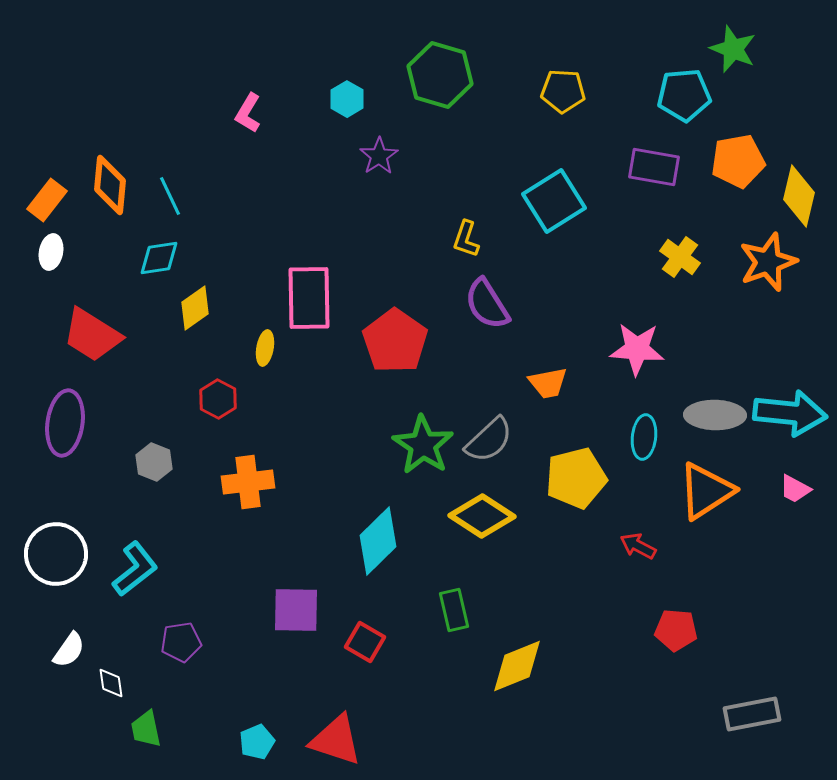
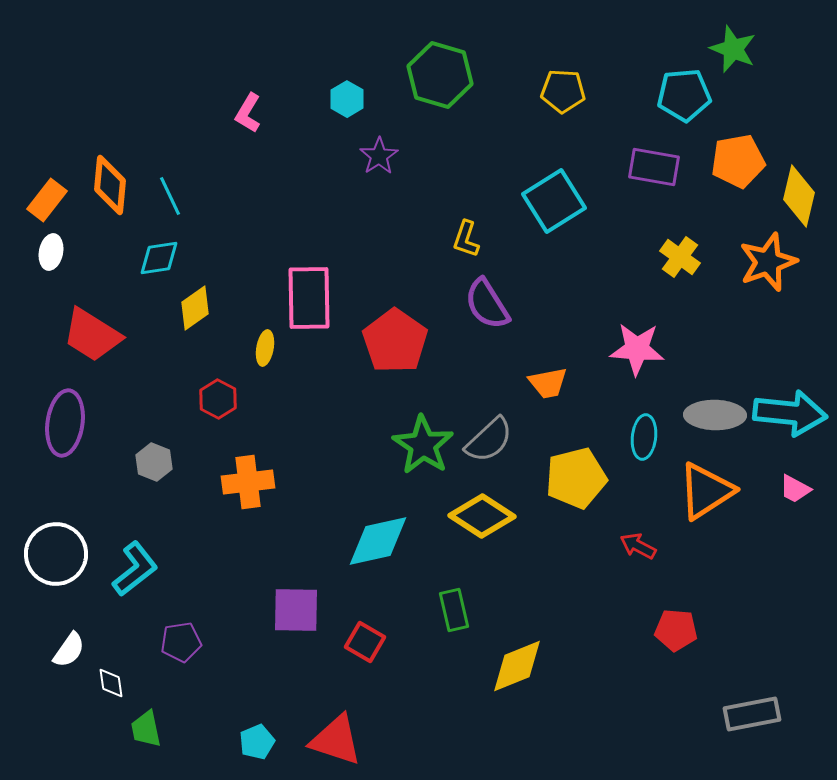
cyan diamond at (378, 541): rotated 32 degrees clockwise
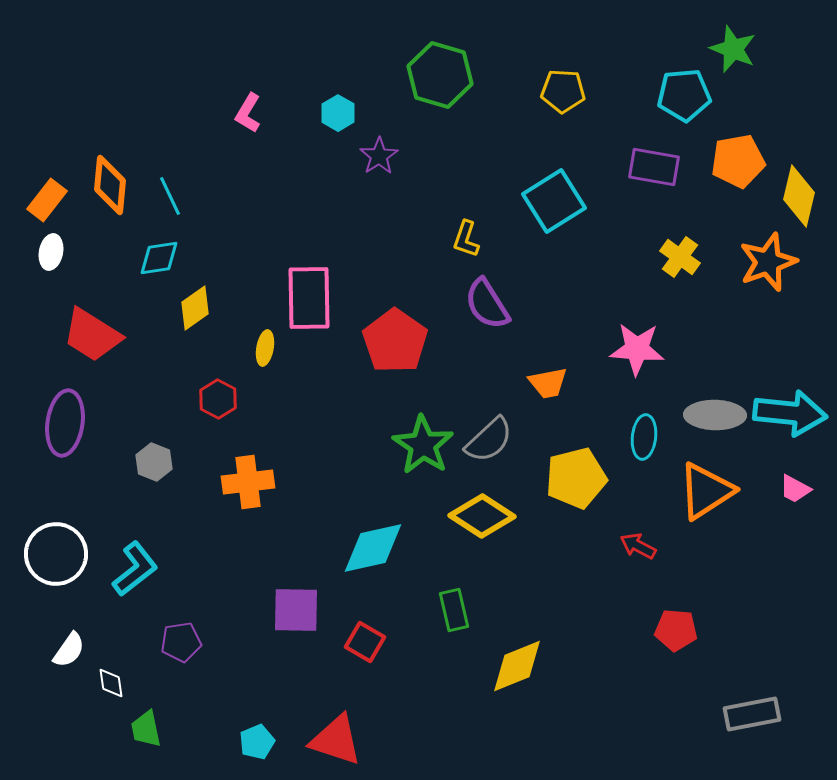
cyan hexagon at (347, 99): moved 9 px left, 14 px down
cyan diamond at (378, 541): moved 5 px left, 7 px down
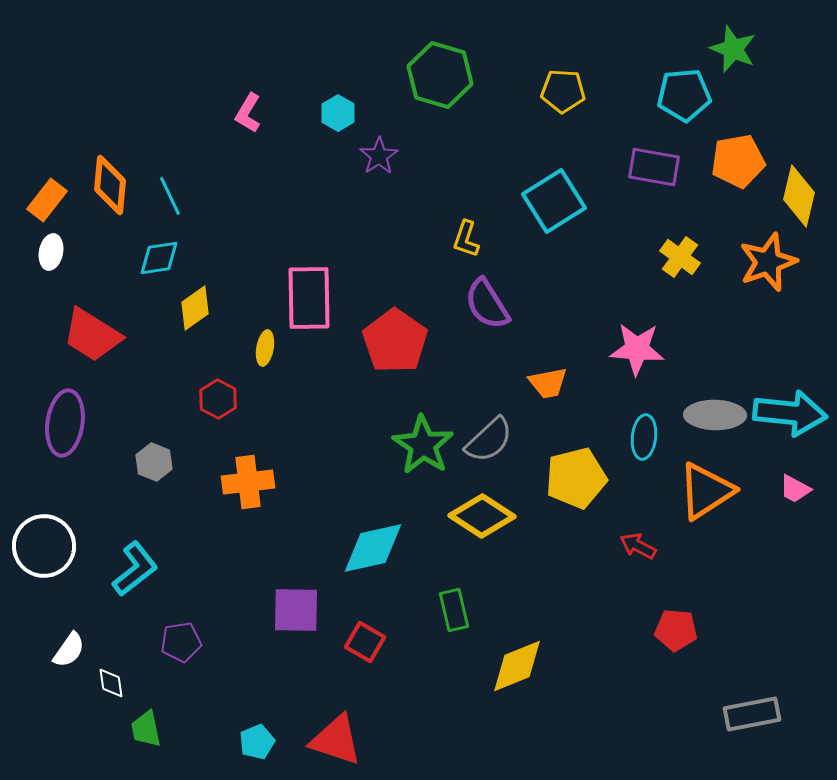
white circle at (56, 554): moved 12 px left, 8 px up
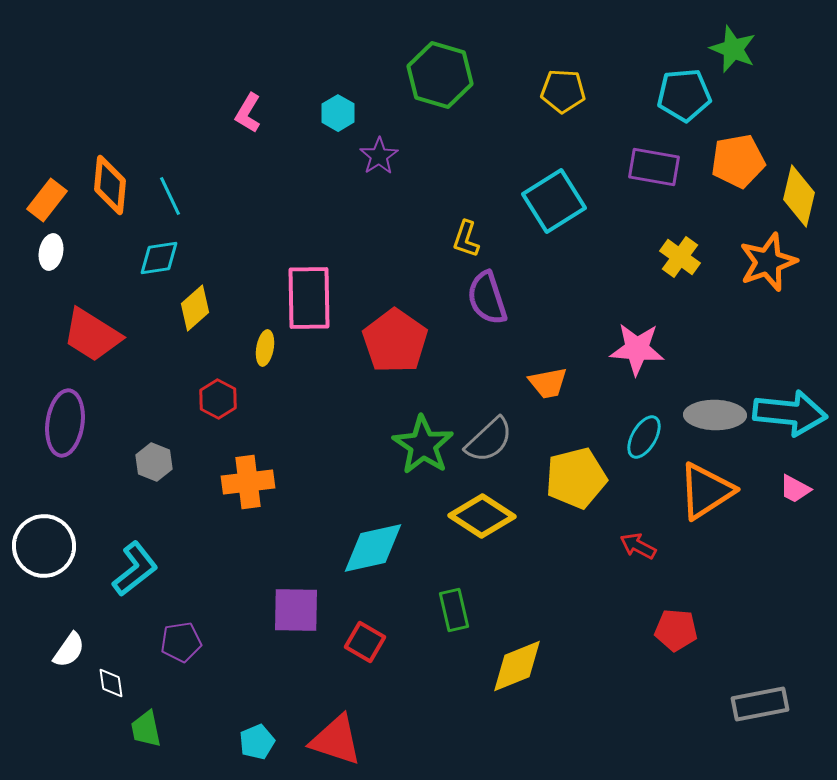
purple semicircle at (487, 304): moved 6 px up; rotated 14 degrees clockwise
yellow diamond at (195, 308): rotated 6 degrees counterclockwise
cyan ellipse at (644, 437): rotated 24 degrees clockwise
gray rectangle at (752, 714): moved 8 px right, 10 px up
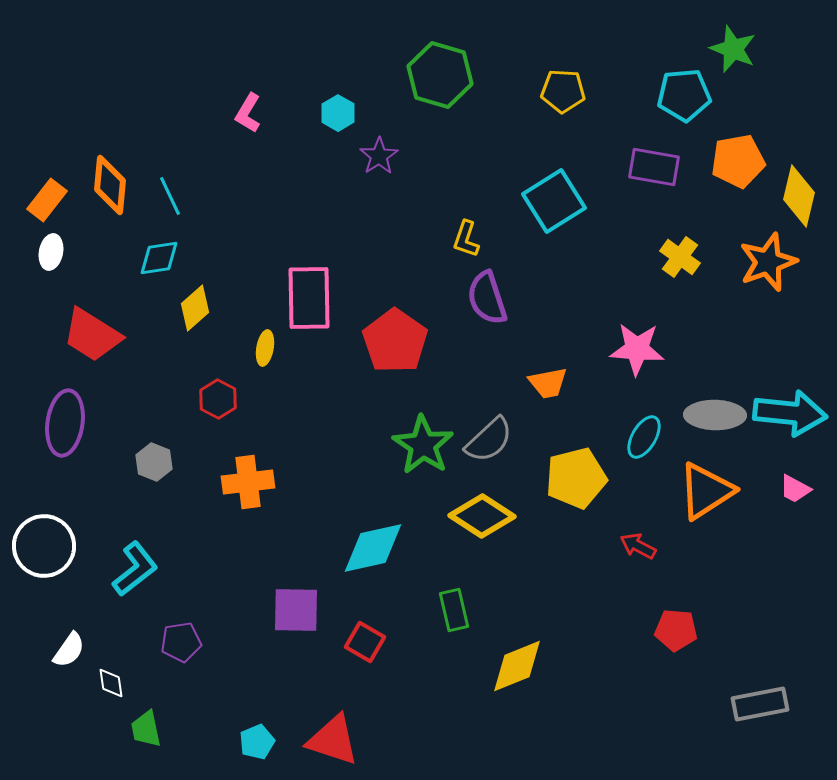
red triangle at (336, 740): moved 3 px left
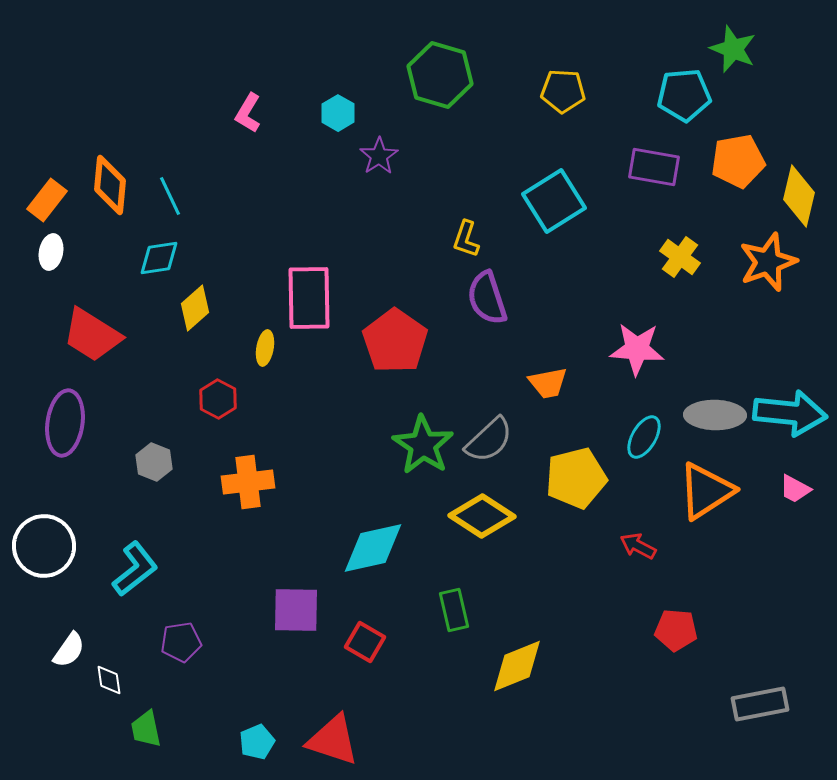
white diamond at (111, 683): moved 2 px left, 3 px up
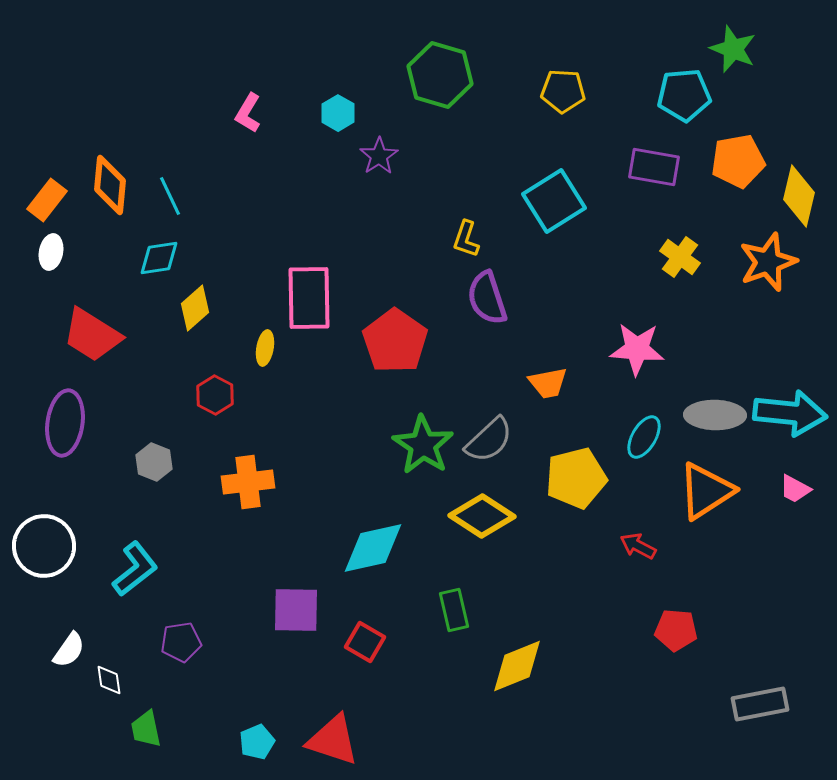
red hexagon at (218, 399): moved 3 px left, 4 px up
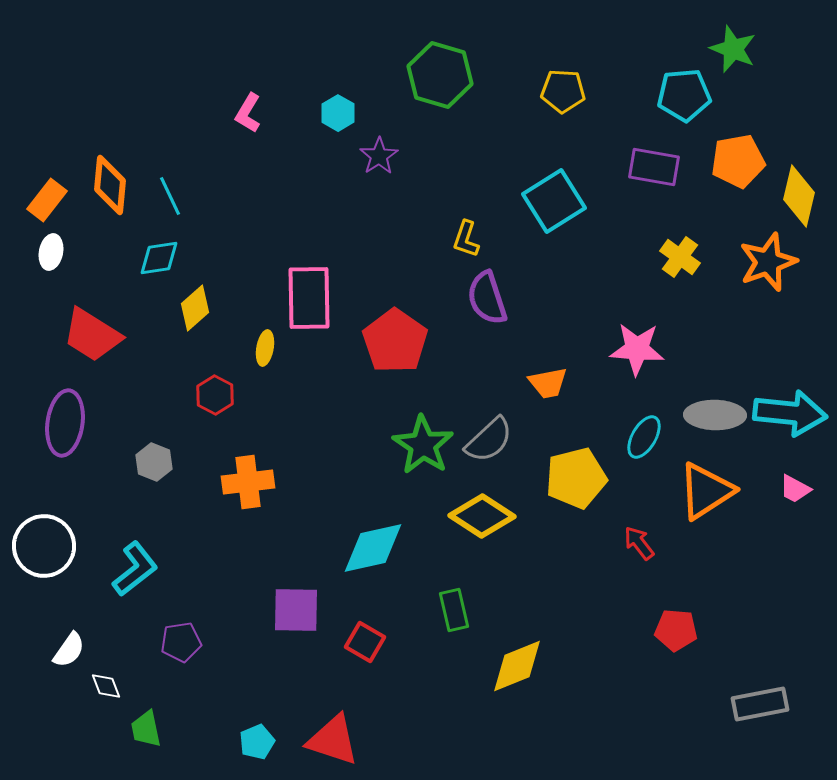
red arrow at (638, 546): moved 1 px right, 3 px up; rotated 24 degrees clockwise
white diamond at (109, 680): moved 3 px left, 6 px down; rotated 12 degrees counterclockwise
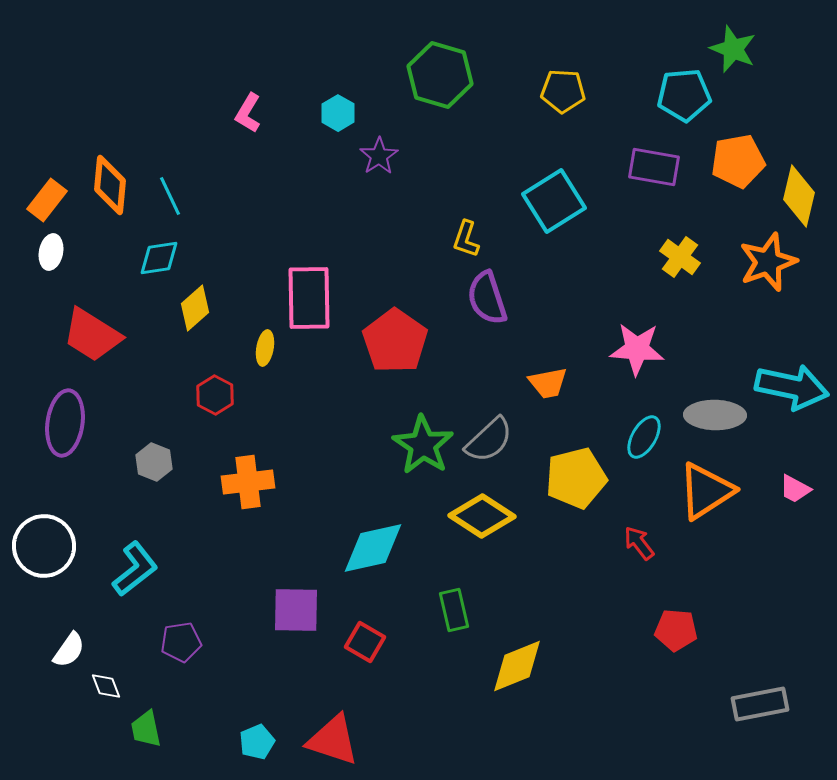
cyan arrow at (790, 413): moved 2 px right, 26 px up; rotated 6 degrees clockwise
